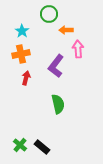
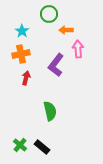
purple L-shape: moved 1 px up
green semicircle: moved 8 px left, 7 px down
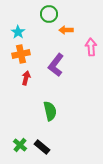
cyan star: moved 4 px left, 1 px down
pink arrow: moved 13 px right, 2 px up
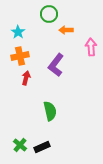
orange cross: moved 1 px left, 2 px down
black rectangle: rotated 63 degrees counterclockwise
